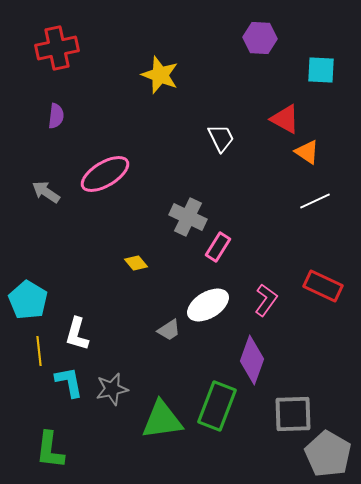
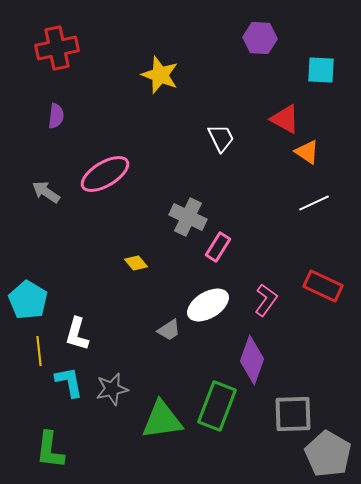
white line: moved 1 px left, 2 px down
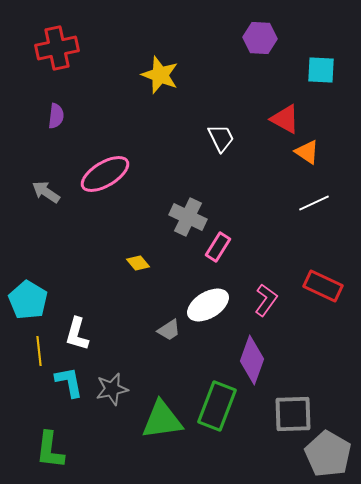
yellow diamond: moved 2 px right
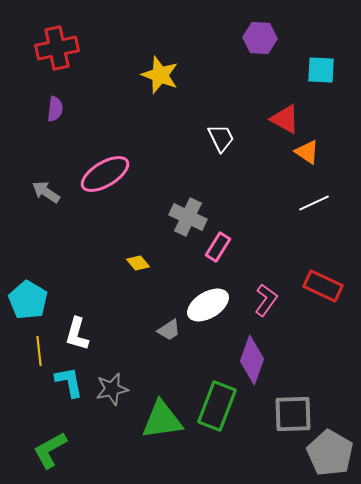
purple semicircle: moved 1 px left, 7 px up
green L-shape: rotated 54 degrees clockwise
gray pentagon: moved 2 px right, 1 px up
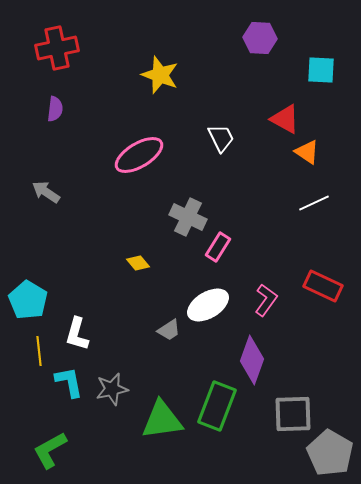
pink ellipse: moved 34 px right, 19 px up
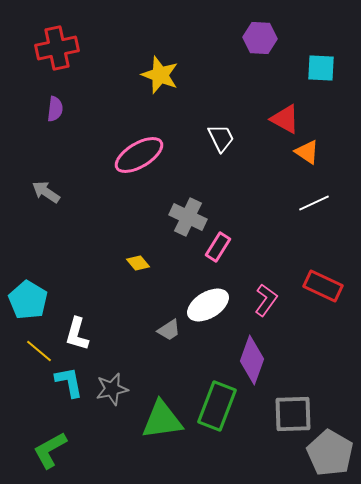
cyan square: moved 2 px up
yellow line: rotated 44 degrees counterclockwise
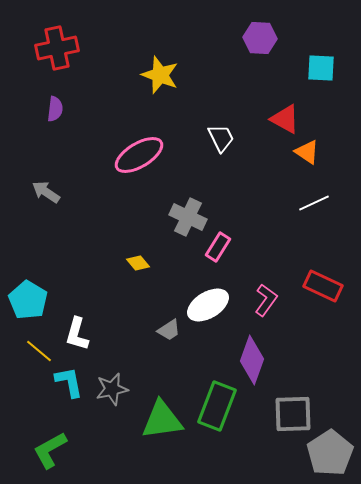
gray pentagon: rotated 9 degrees clockwise
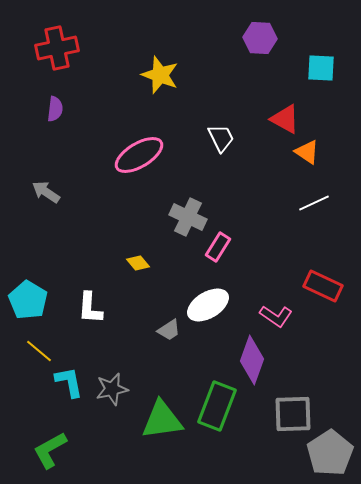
pink L-shape: moved 10 px right, 16 px down; rotated 88 degrees clockwise
white L-shape: moved 13 px right, 26 px up; rotated 12 degrees counterclockwise
